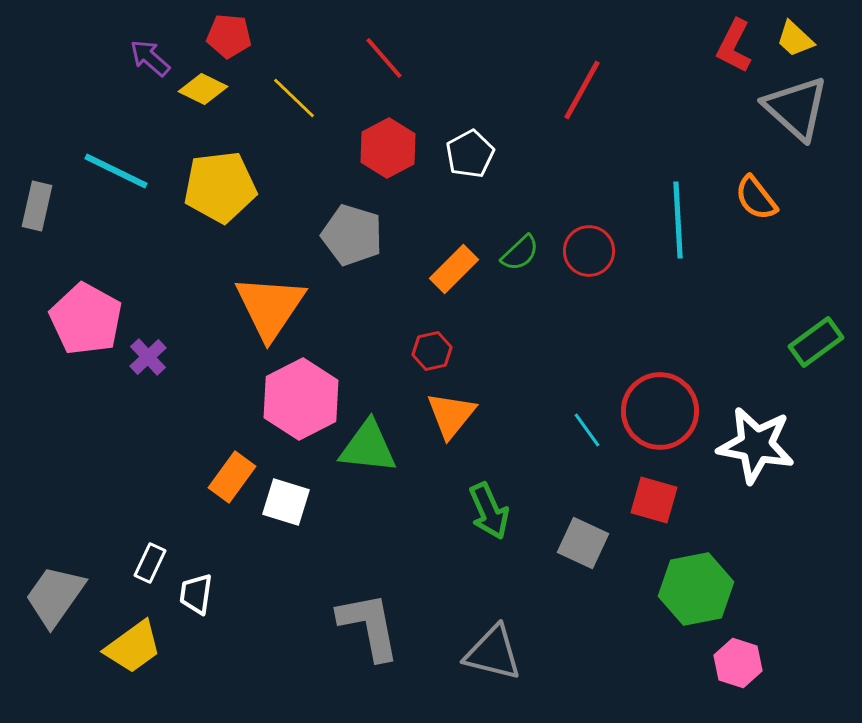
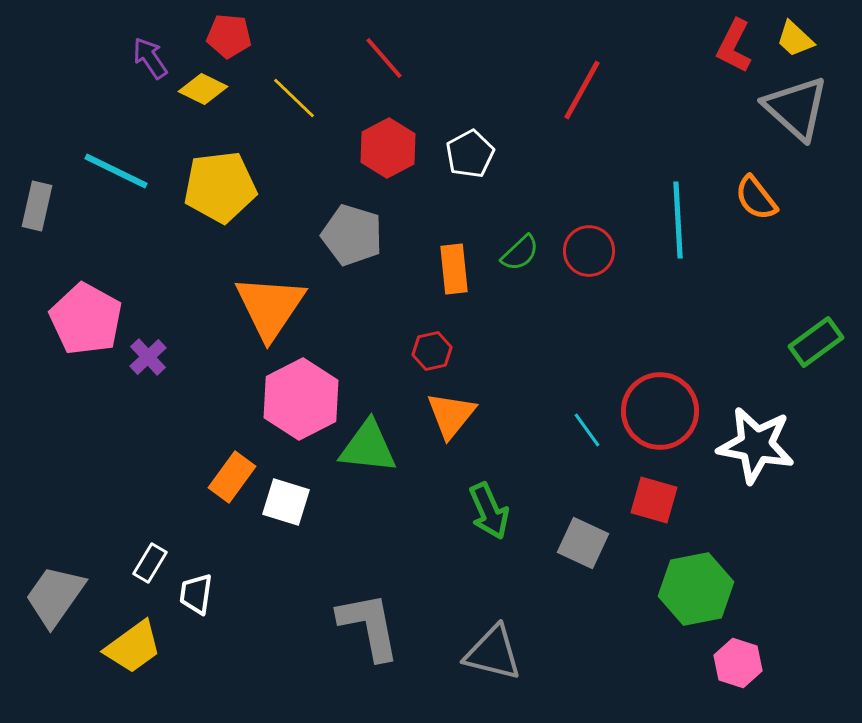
purple arrow at (150, 58): rotated 15 degrees clockwise
orange rectangle at (454, 269): rotated 51 degrees counterclockwise
white rectangle at (150, 563): rotated 6 degrees clockwise
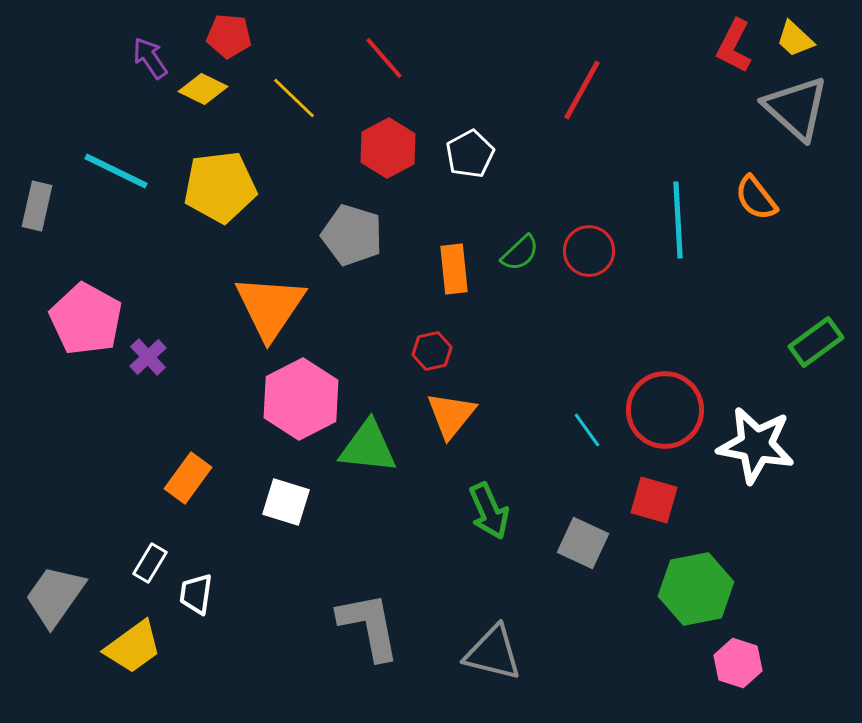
red circle at (660, 411): moved 5 px right, 1 px up
orange rectangle at (232, 477): moved 44 px left, 1 px down
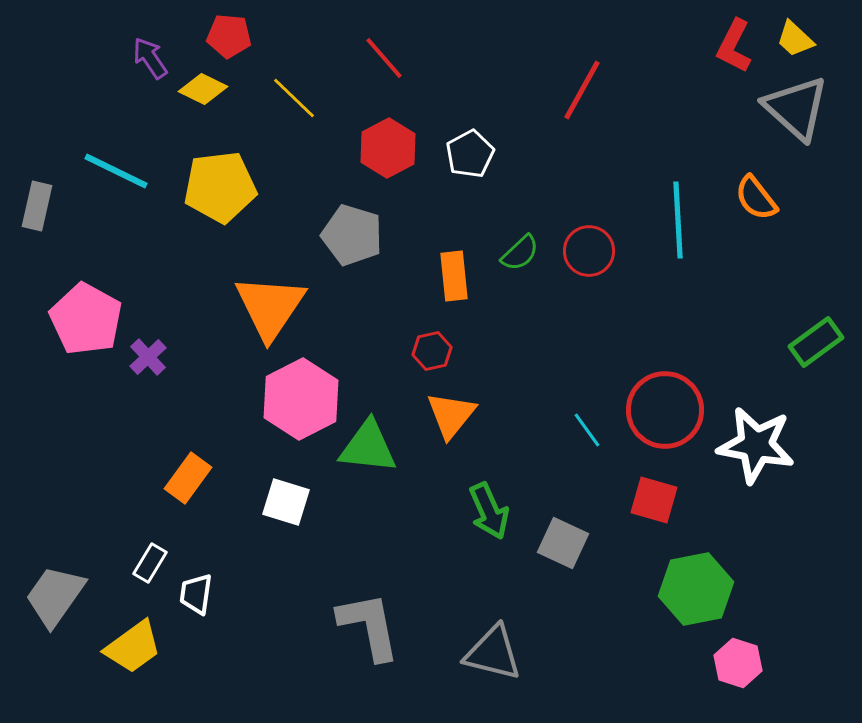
orange rectangle at (454, 269): moved 7 px down
gray square at (583, 543): moved 20 px left
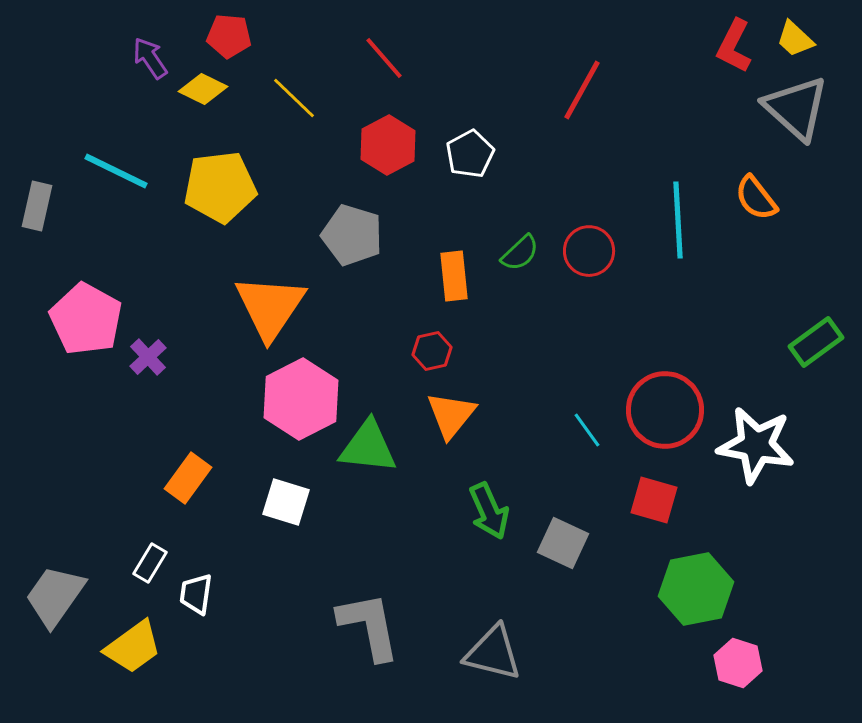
red hexagon at (388, 148): moved 3 px up
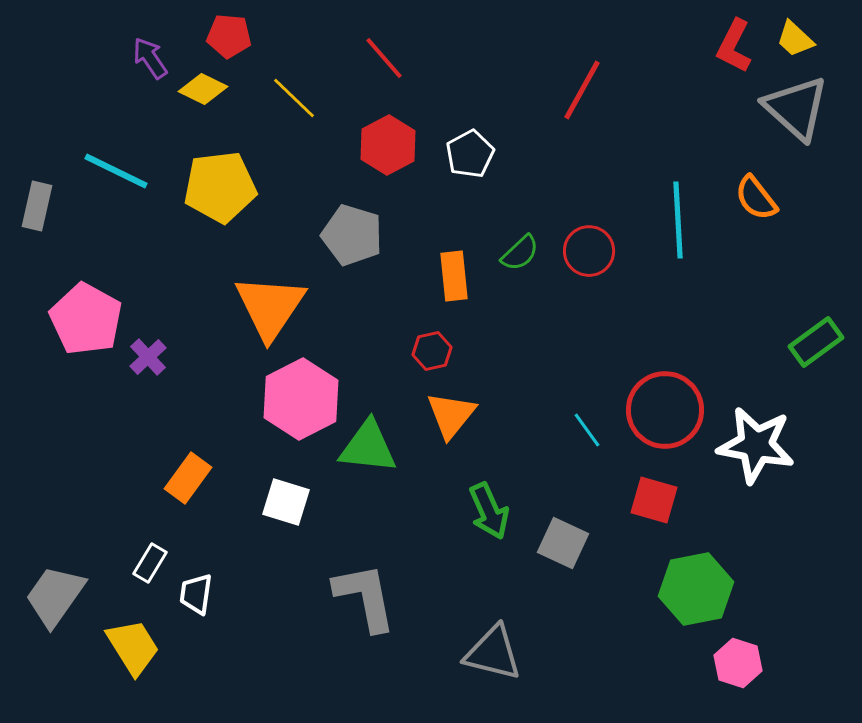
gray L-shape at (369, 626): moved 4 px left, 29 px up
yellow trapezoid at (133, 647): rotated 86 degrees counterclockwise
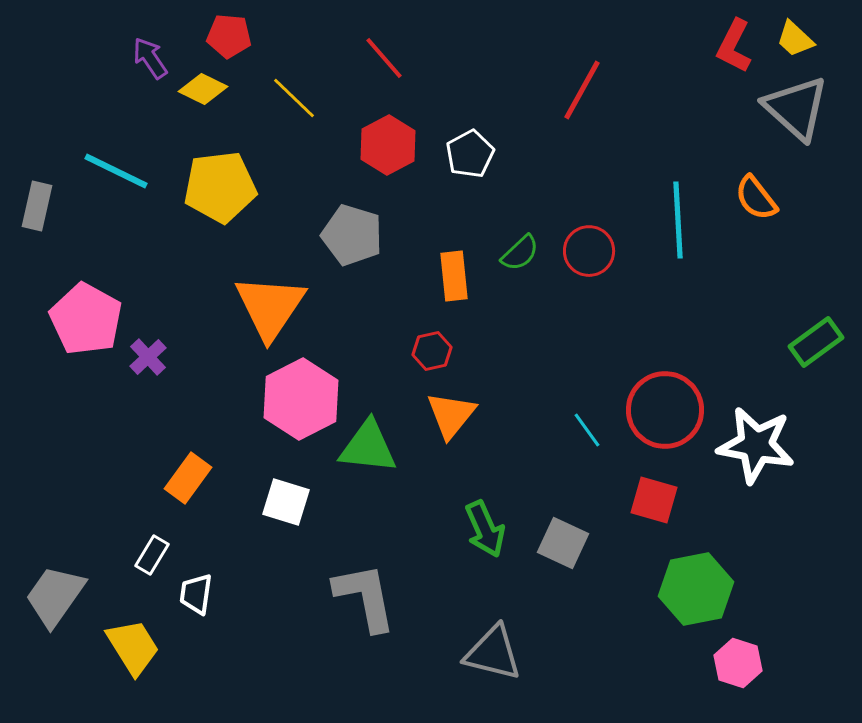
green arrow at (489, 511): moved 4 px left, 18 px down
white rectangle at (150, 563): moved 2 px right, 8 px up
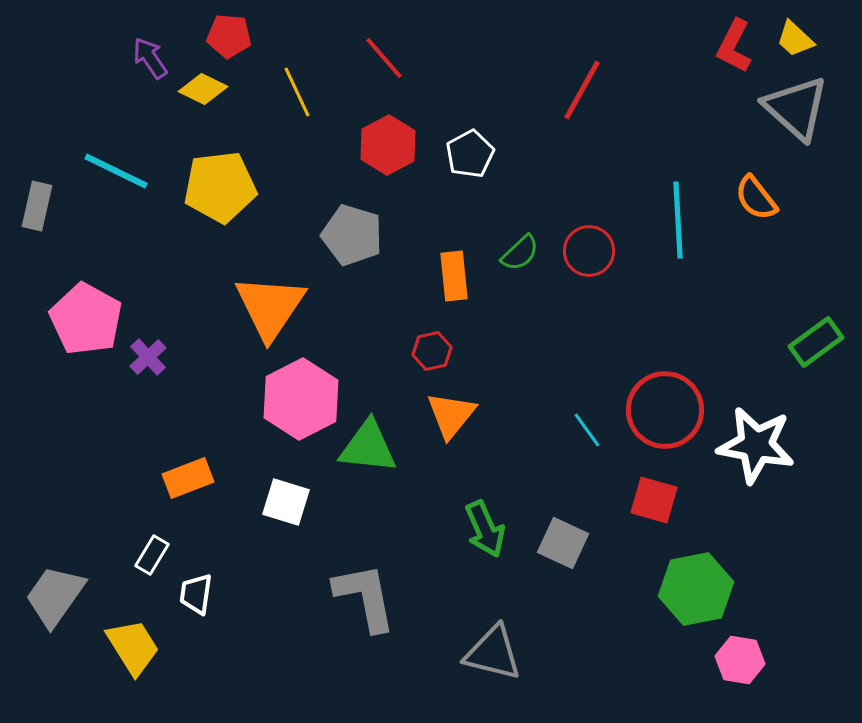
yellow line at (294, 98): moved 3 px right, 6 px up; rotated 21 degrees clockwise
orange rectangle at (188, 478): rotated 33 degrees clockwise
pink hexagon at (738, 663): moved 2 px right, 3 px up; rotated 9 degrees counterclockwise
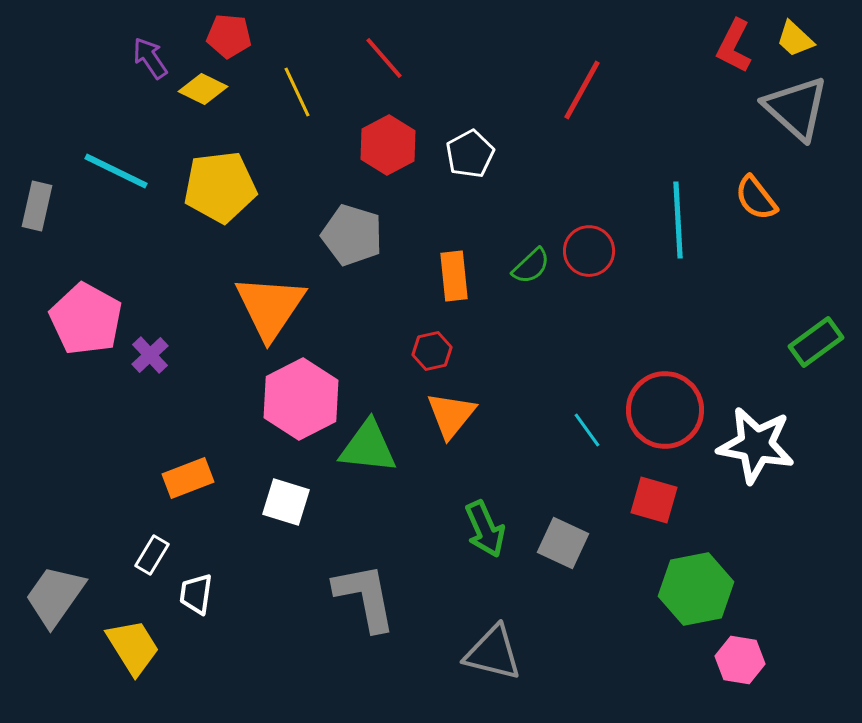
green semicircle at (520, 253): moved 11 px right, 13 px down
purple cross at (148, 357): moved 2 px right, 2 px up
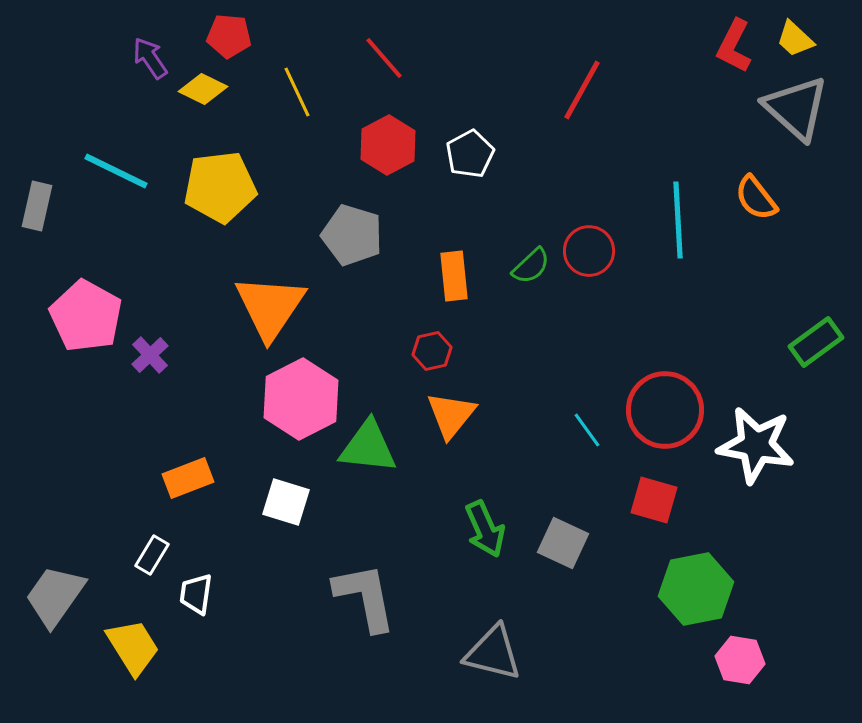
pink pentagon at (86, 319): moved 3 px up
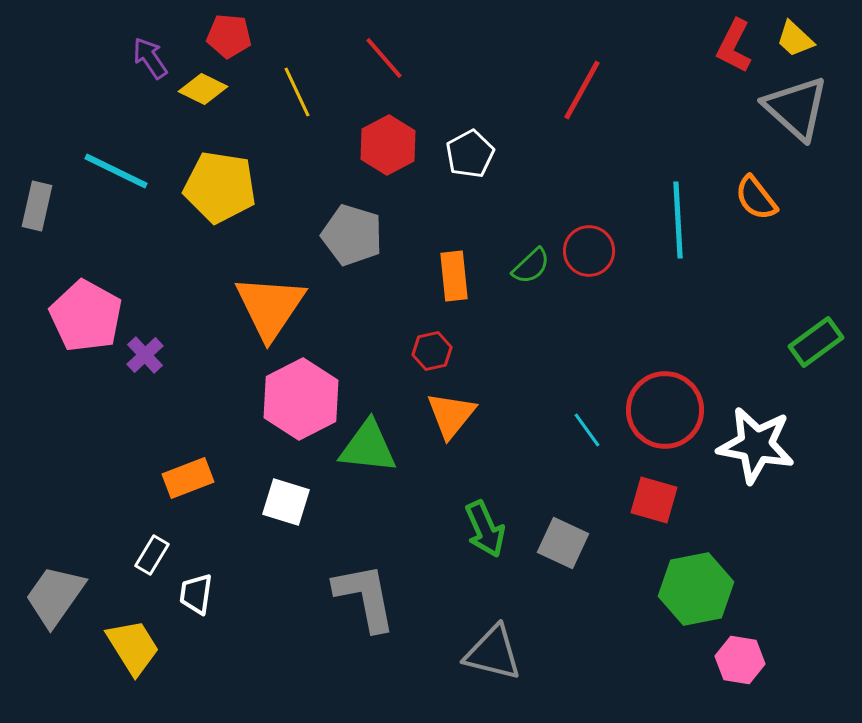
yellow pentagon at (220, 187): rotated 16 degrees clockwise
purple cross at (150, 355): moved 5 px left
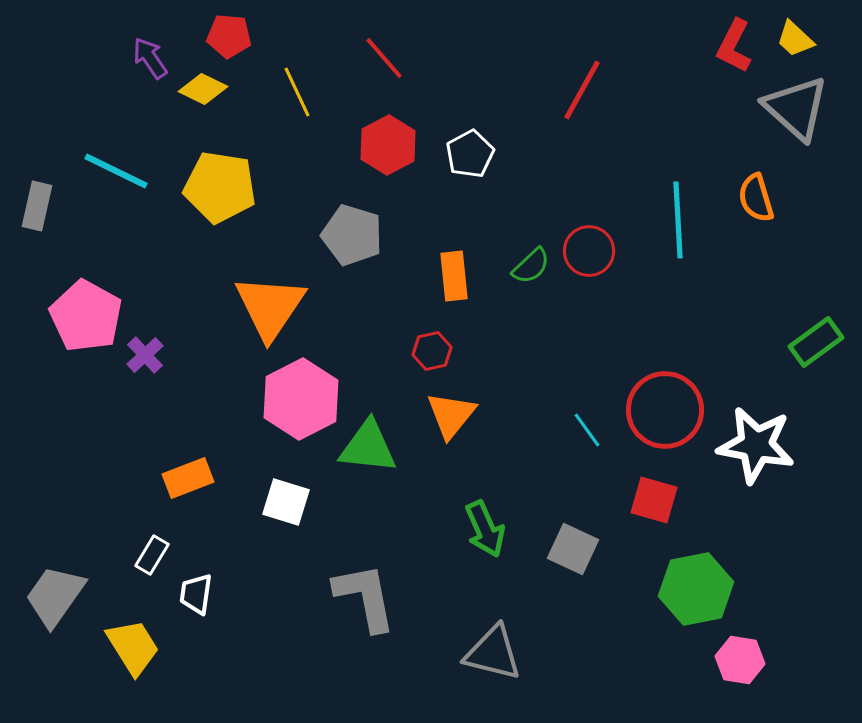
orange semicircle at (756, 198): rotated 21 degrees clockwise
gray square at (563, 543): moved 10 px right, 6 px down
